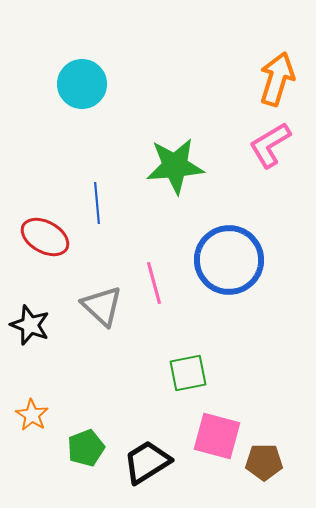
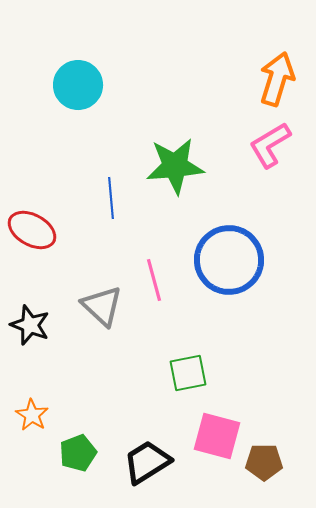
cyan circle: moved 4 px left, 1 px down
blue line: moved 14 px right, 5 px up
red ellipse: moved 13 px left, 7 px up
pink line: moved 3 px up
green pentagon: moved 8 px left, 5 px down
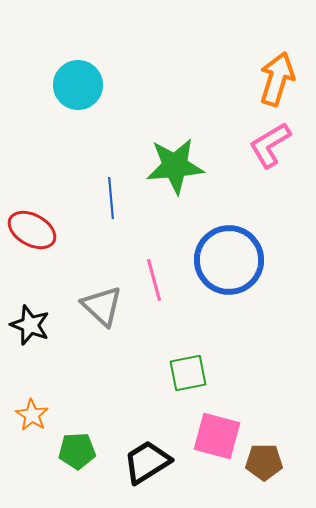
green pentagon: moved 1 px left, 2 px up; rotated 18 degrees clockwise
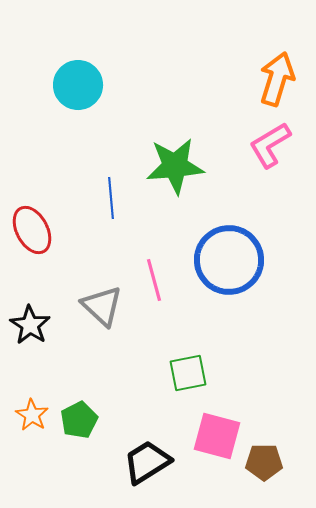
red ellipse: rotated 33 degrees clockwise
black star: rotated 12 degrees clockwise
green pentagon: moved 2 px right, 31 px up; rotated 24 degrees counterclockwise
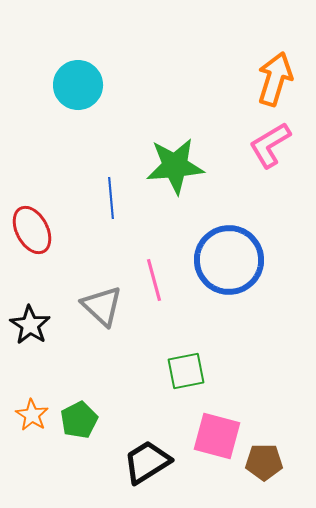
orange arrow: moved 2 px left
green square: moved 2 px left, 2 px up
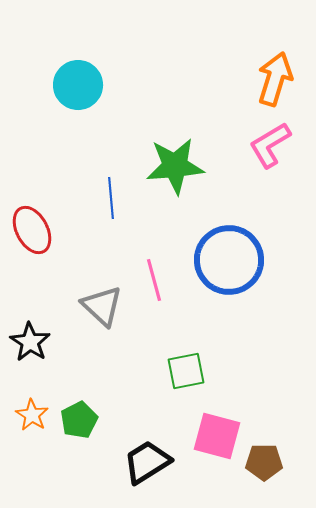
black star: moved 17 px down
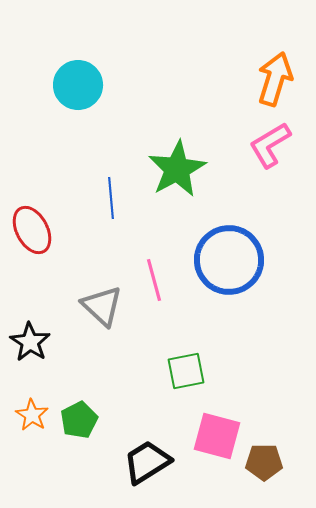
green star: moved 2 px right, 3 px down; rotated 24 degrees counterclockwise
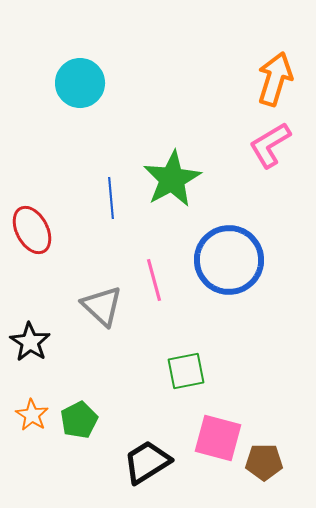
cyan circle: moved 2 px right, 2 px up
green star: moved 5 px left, 10 px down
pink square: moved 1 px right, 2 px down
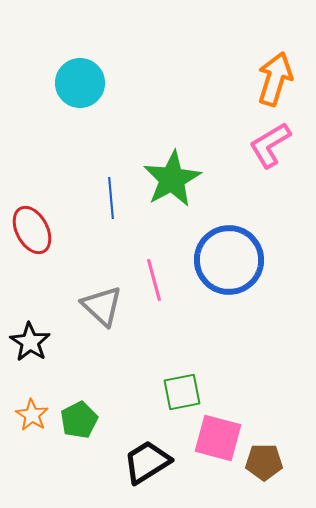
green square: moved 4 px left, 21 px down
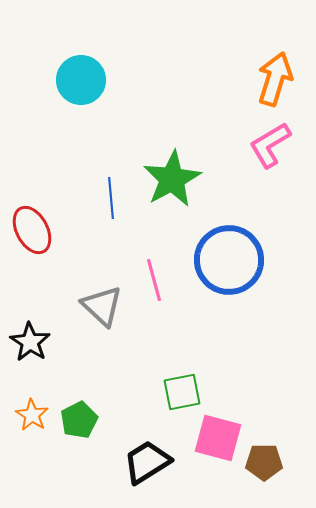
cyan circle: moved 1 px right, 3 px up
